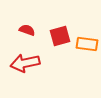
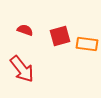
red semicircle: moved 2 px left
red arrow: moved 3 px left, 6 px down; rotated 116 degrees counterclockwise
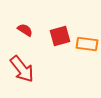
red semicircle: rotated 14 degrees clockwise
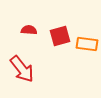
red semicircle: moved 4 px right; rotated 28 degrees counterclockwise
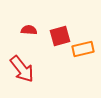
orange rectangle: moved 4 px left, 5 px down; rotated 20 degrees counterclockwise
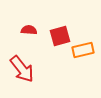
orange rectangle: moved 1 px down
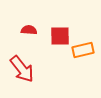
red square: rotated 15 degrees clockwise
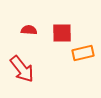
red square: moved 2 px right, 3 px up
orange rectangle: moved 3 px down
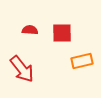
red semicircle: moved 1 px right
orange rectangle: moved 1 px left, 8 px down
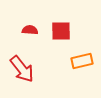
red square: moved 1 px left, 2 px up
